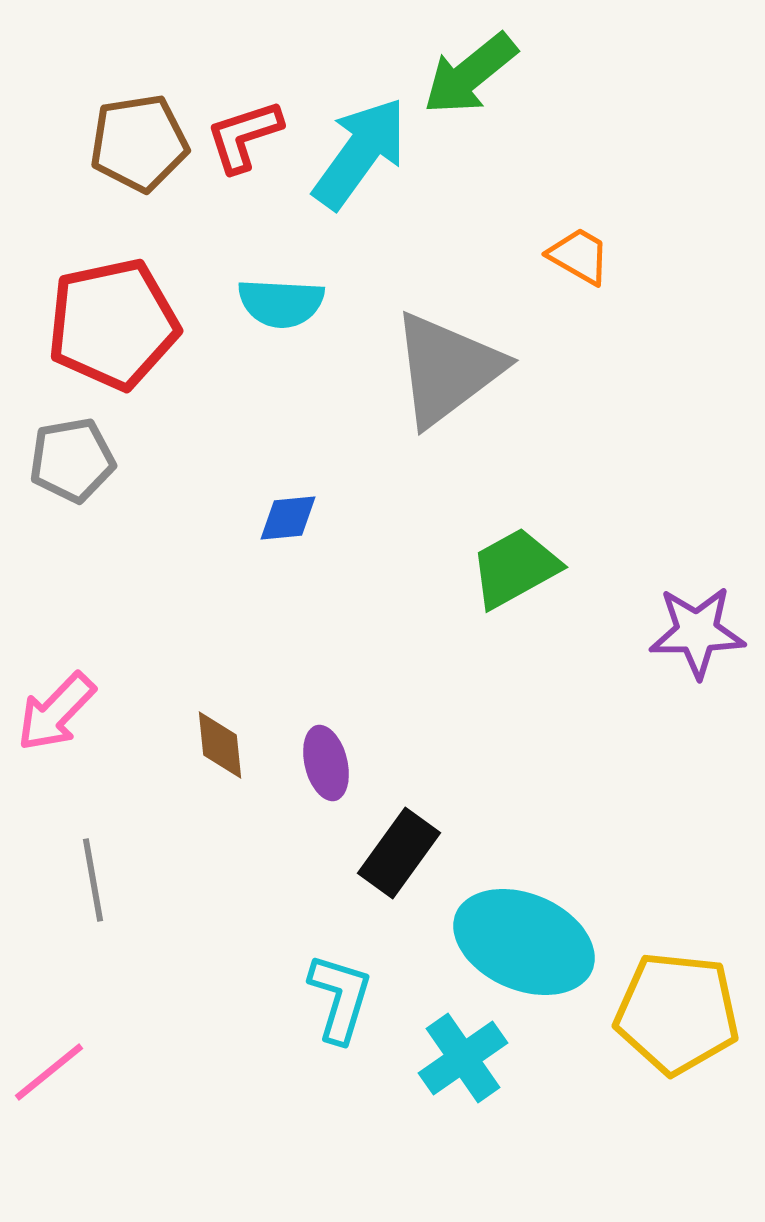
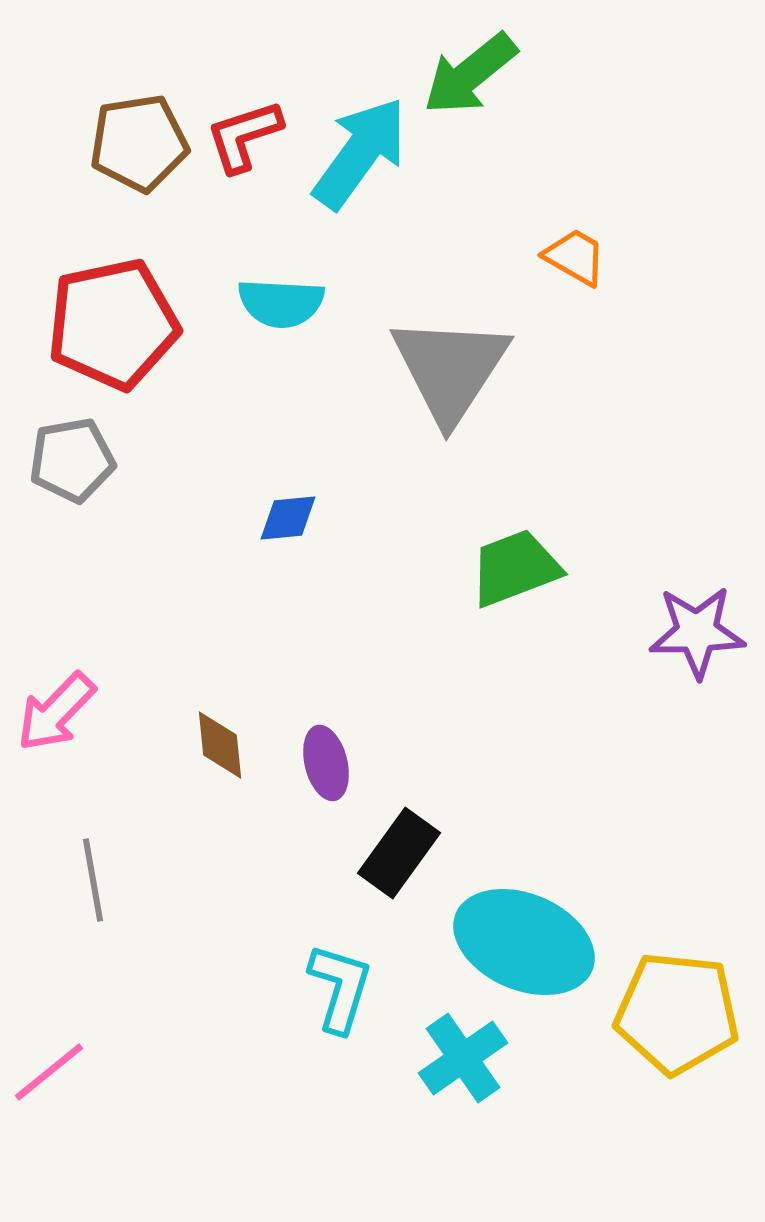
orange trapezoid: moved 4 px left, 1 px down
gray triangle: moved 3 px right; rotated 20 degrees counterclockwise
green trapezoid: rotated 8 degrees clockwise
cyan L-shape: moved 10 px up
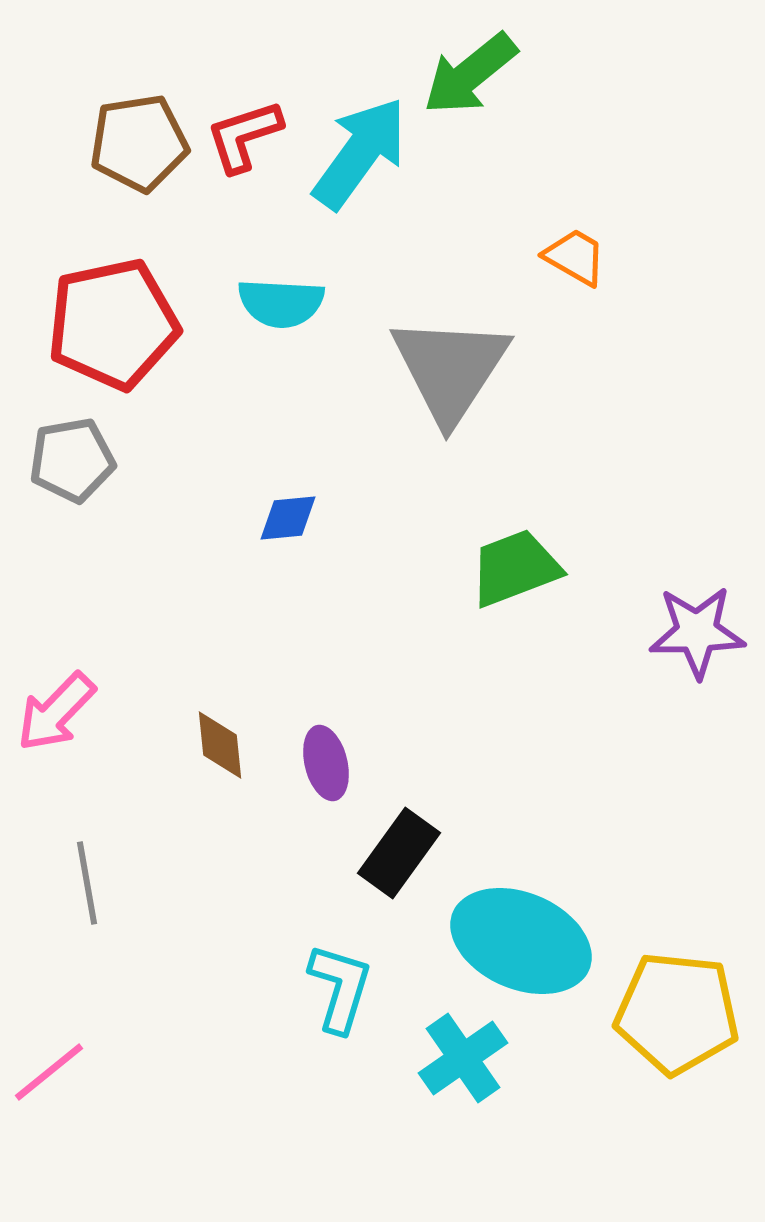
gray line: moved 6 px left, 3 px down
cyan ellipse: moved 3 px left, 1 px up
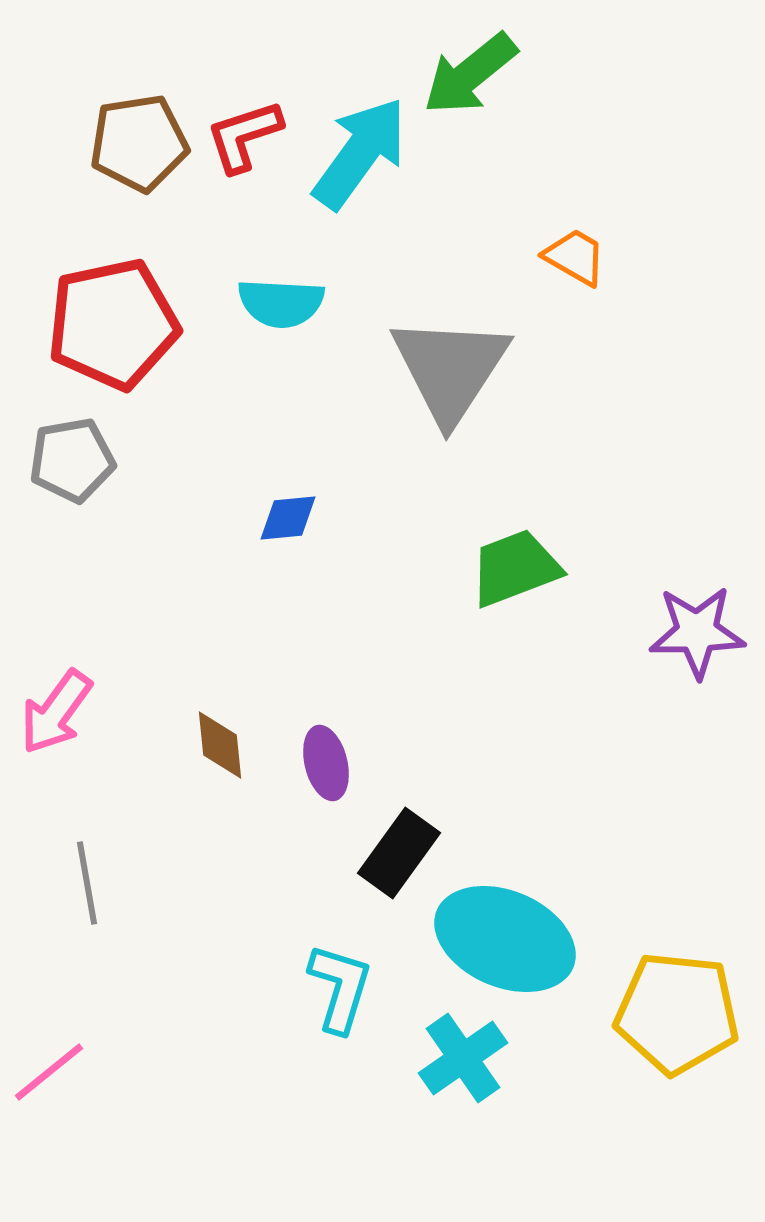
pink arrow: rotated 8 degrees counterclockwise
cyan ellipse: moved 16 px left, 2 px up
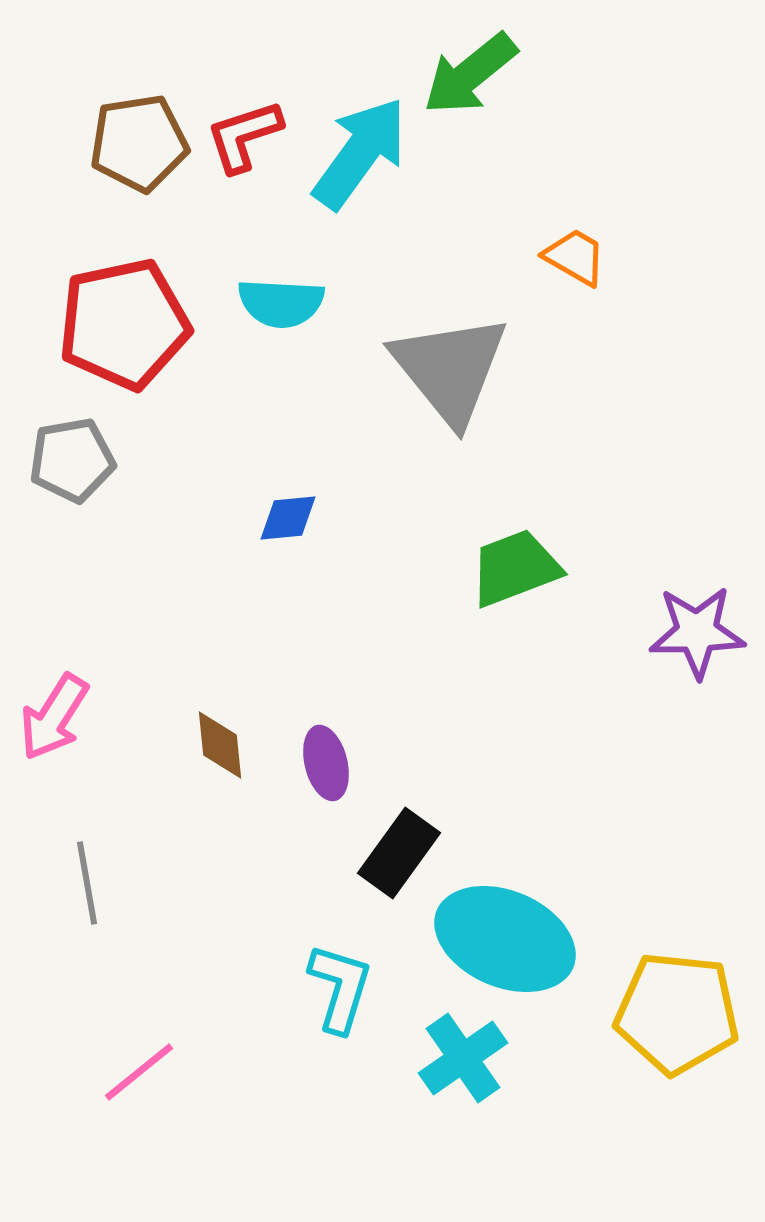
red pentagon: moved 11 px right
gray triangle: rotated 12 degrees counterclockwise
pink arrow: moved 2 px left, 5 px down; rotated 4 degrees counterclockwise
pink line: moved 90 px right
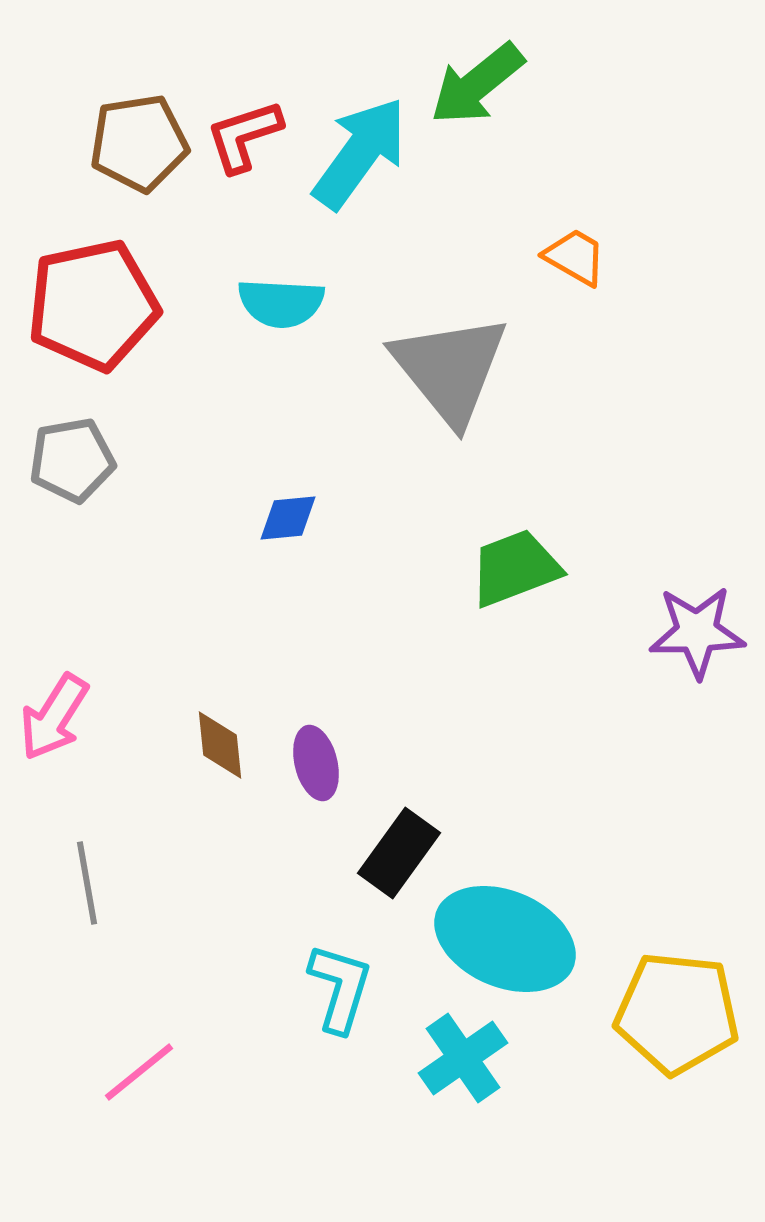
green arrow: moved 7 px right, 10 px down
red pentagon: moved 31 px left, 19 px up
purple ellipse: moved 10 px left
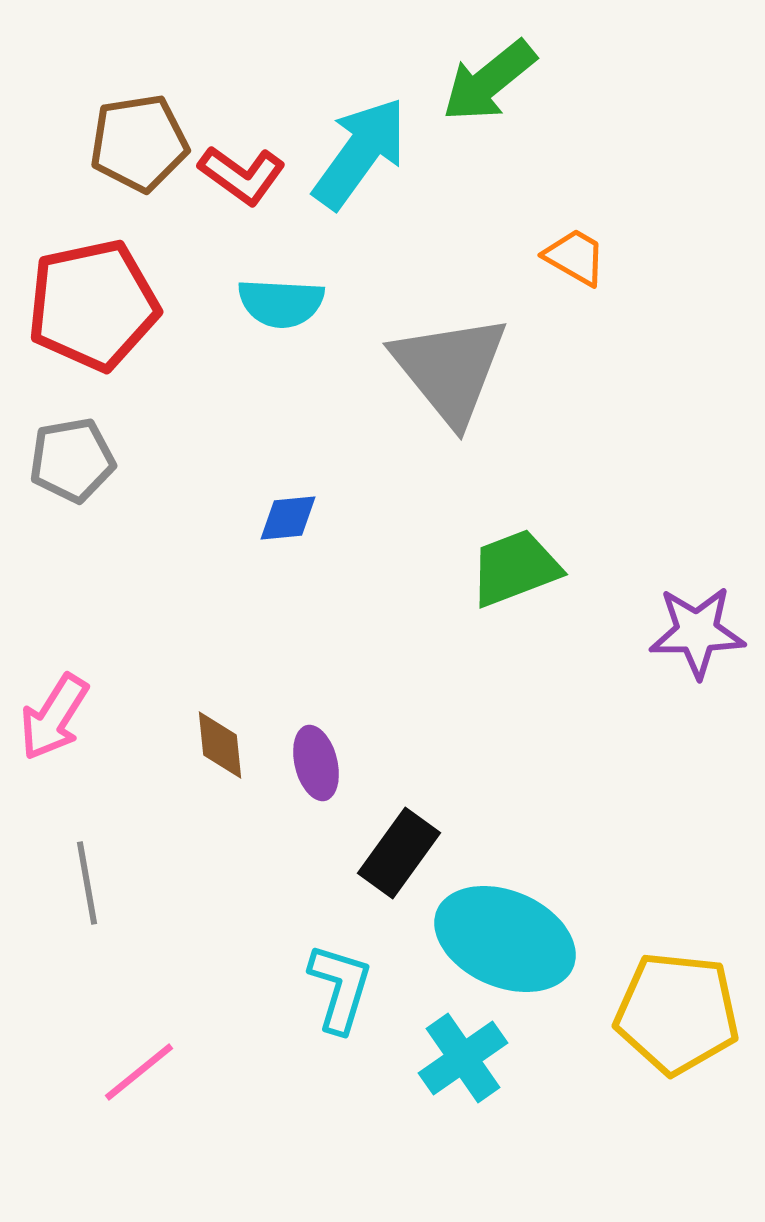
green arrow: moved 12 px right, 3 px up
red L-shape: moved 2 px left, 39 px down; rotated 126 degrees counterclockwise
